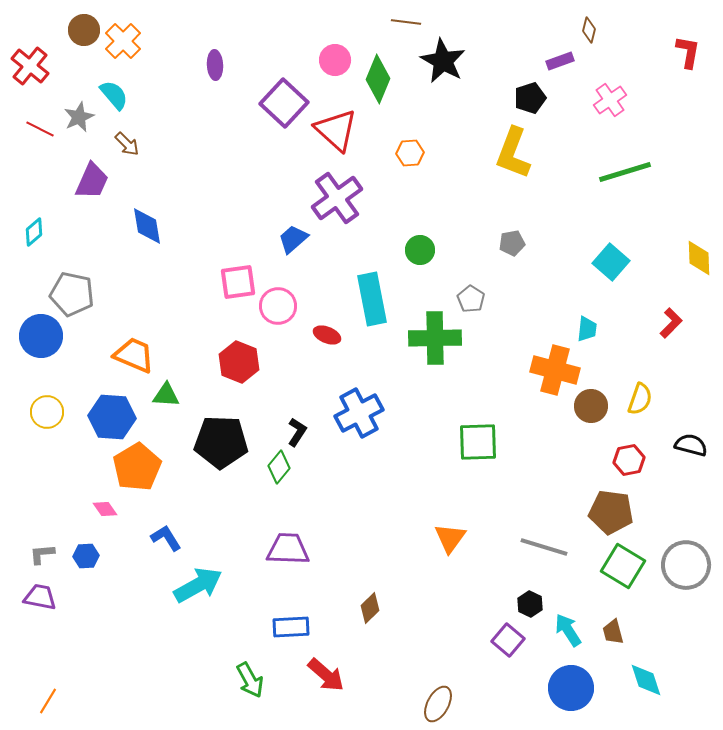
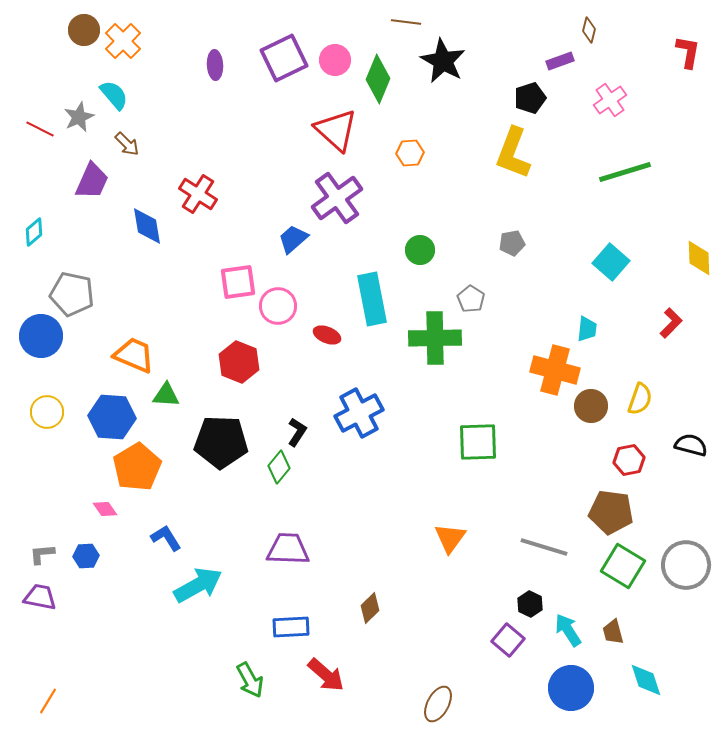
red cross at (30, 66): moved 168 px right, 128 px down; rotated 6 degrees counterclockwise
purple square at (284, 103): moved 45 px up; rotated 21 degrees clockwise
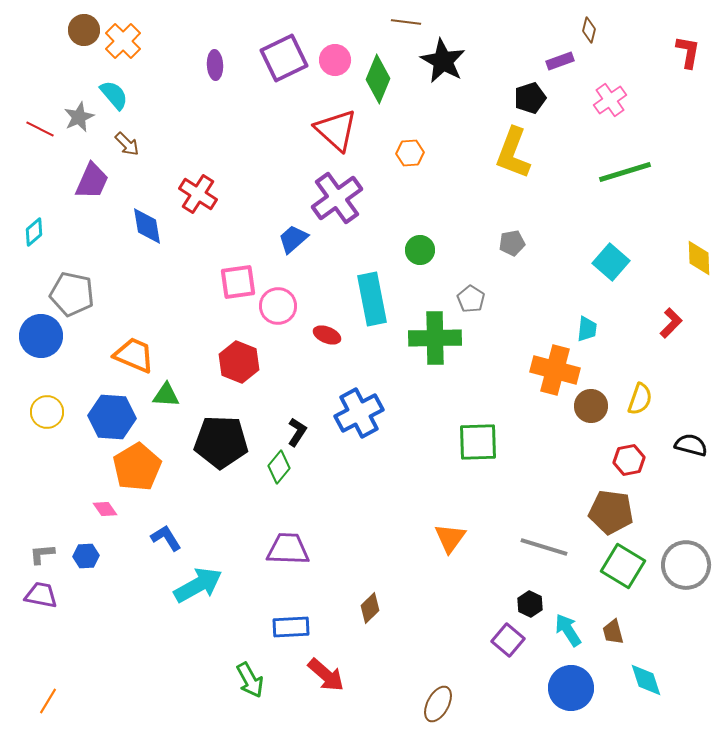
purple trapezoid at (40, 597): moved 1 px right, 2 px up
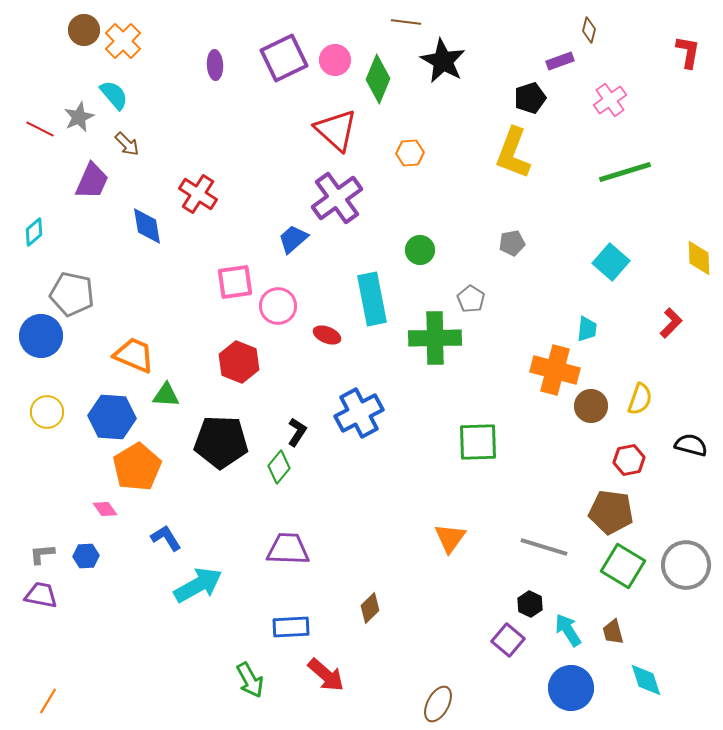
pink square at (238, 282): moved 3 px left
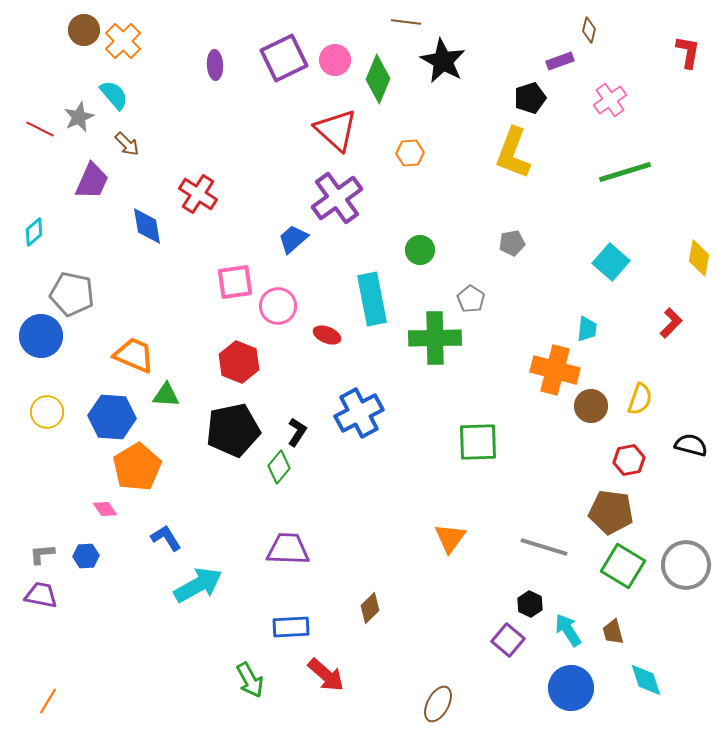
yellow diamond at (699, 258): rotated 12 degrees clockwise
black pentagon at (221, 442): moved 12 px right, 12 px up; rotated 14 degrees counterclockwise
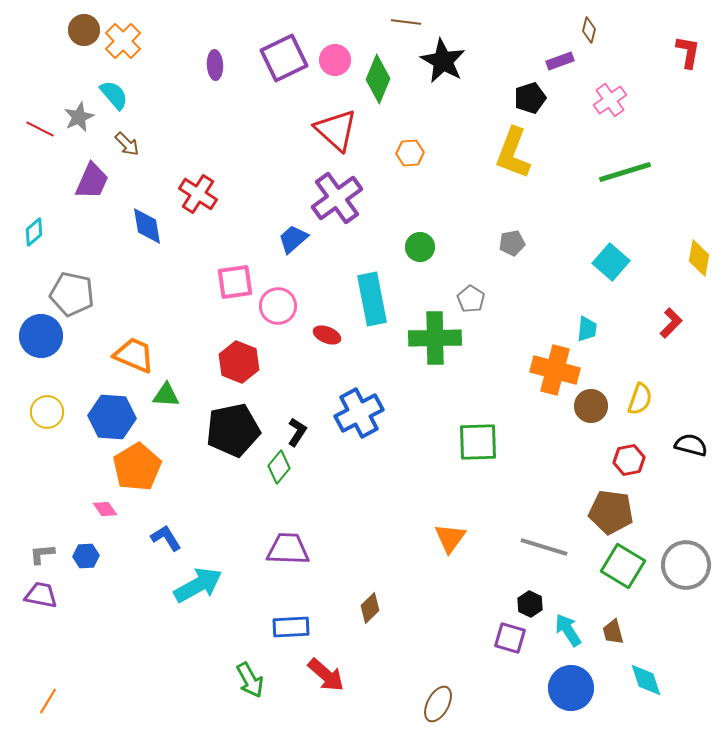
green circle at (420, 250): moved 3 px up
purple square at (508, 640): moved 2 px right, 2 px up; rotated 24 degrees counterclockwise
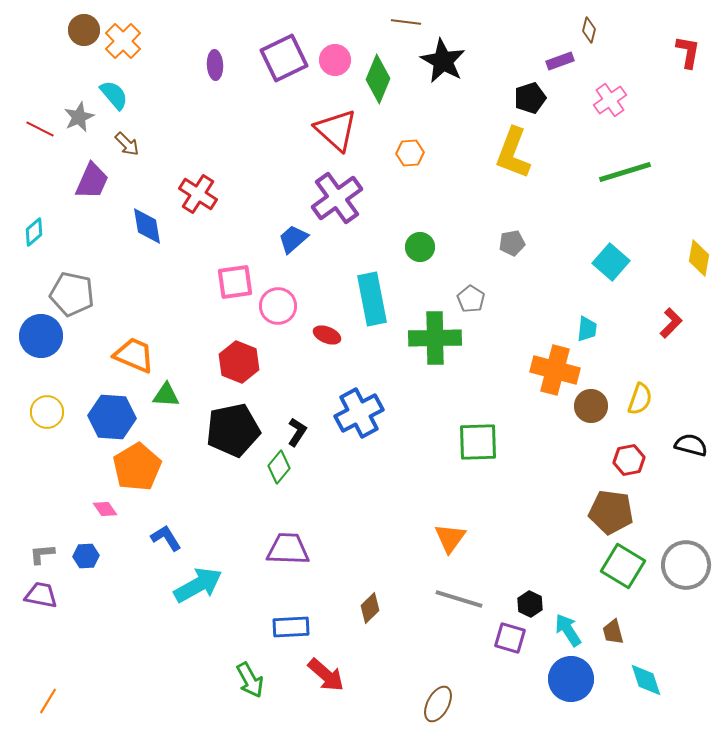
gray line at (544, 547): moved 85 px left, 52 px down
blue circle at (571, 688): moved 9 px up
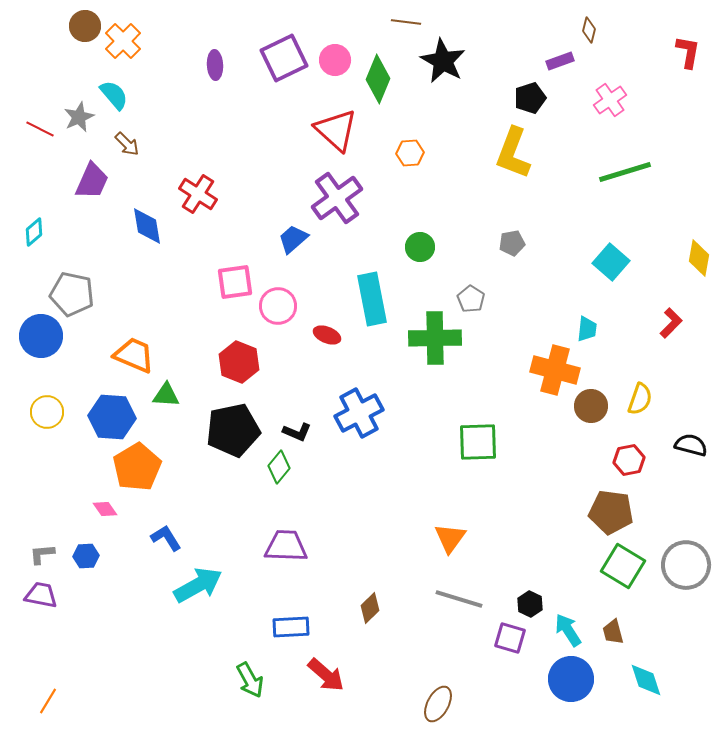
brown circle at (84, 30): moved 1 px right, 4 px up
black L-shape at (297, 432): rotated 80 degrees clockwise
purple trapezoid at (288, 549): moved 2 px left, 3 px up
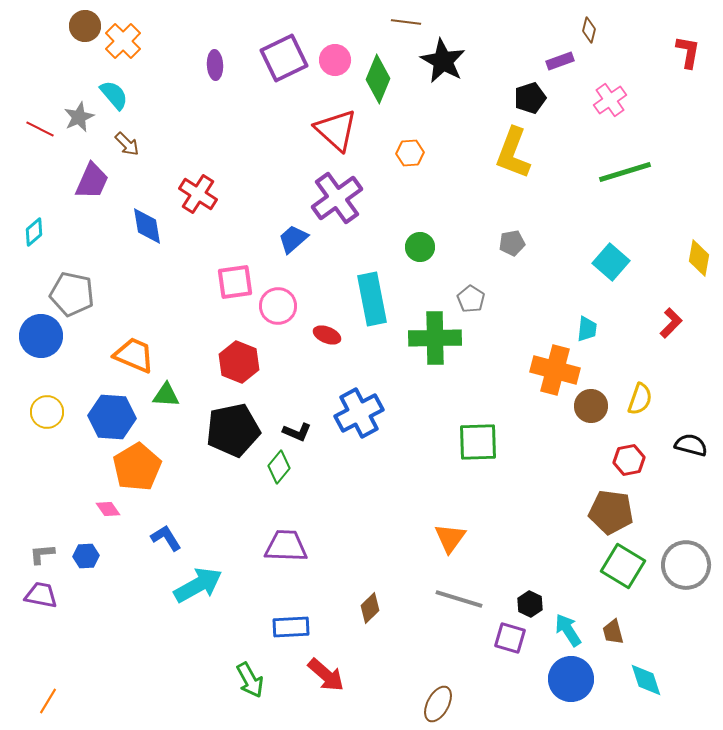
pink diamond at (105, 509): moved 3 px right
